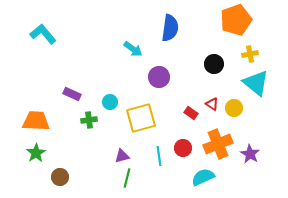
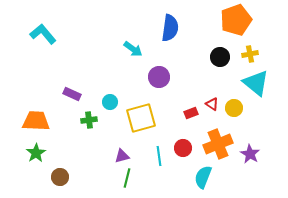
black circle: moved 6 px right, 7 px up
red rectangle: rotated 56 degrees counterclockwise
cyan semicircle: rotated 45 degrees counterclockwise
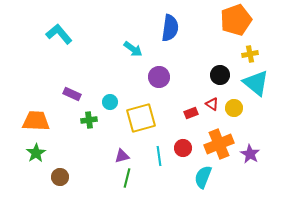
cyan L-shape: moved 16 px right
black circle: moved 18 px down
orange cross: moved 1 px right
